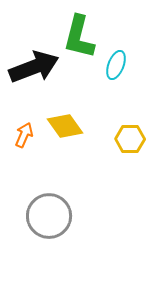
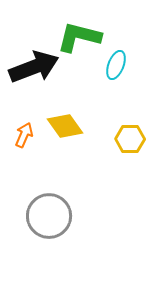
green L-shape: rotated 90 degrees clockwise
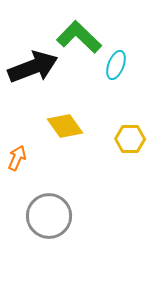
green L-shape: rotated 30 degrees clockwise
black arrow: moved 1 px left
orange arrow: moved 7 px left, 23 px down
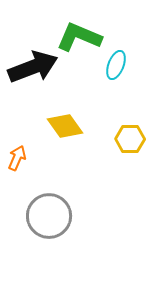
green L-shape: rotated 21 degrees counterclockwise
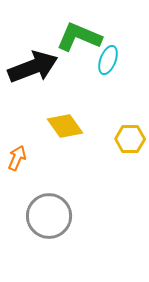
cyan ellipse: moved 8 px left, 5 px up
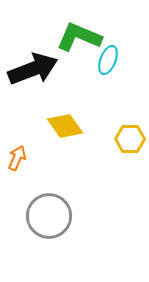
black arrow: moved 2 px down
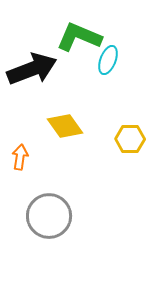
black arrow: moved 1 px left
orange arrow: moved 3 px right, 1 px up; rotated 15 degrees counterclockwise
